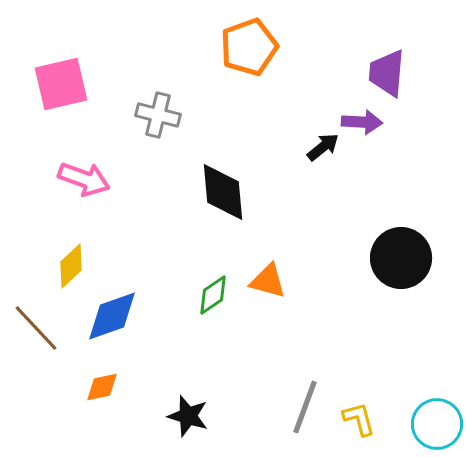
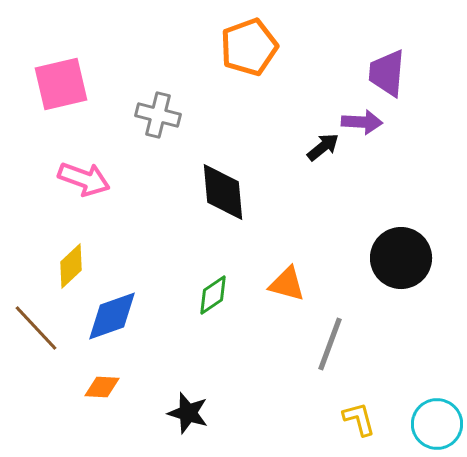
orange triangle: moved 19 px right, 3 px down
orange diamond: rotated 15 degrees clockwise
gray line: moved 25 px right, 63 px up
black star: moved 3 px up
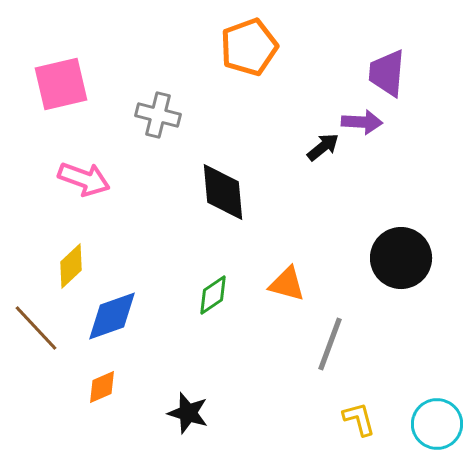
orange diamond: rotated 27 degrees counterclockwise
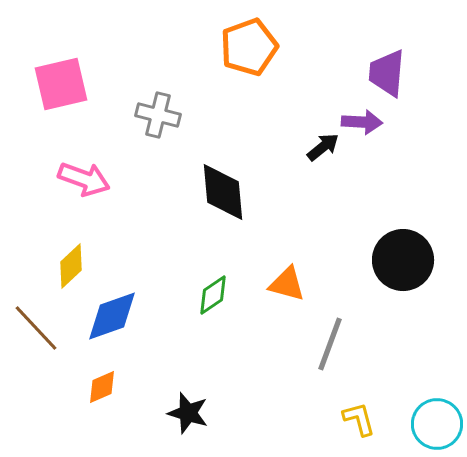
black circle: moved 2 px right, 2 px down
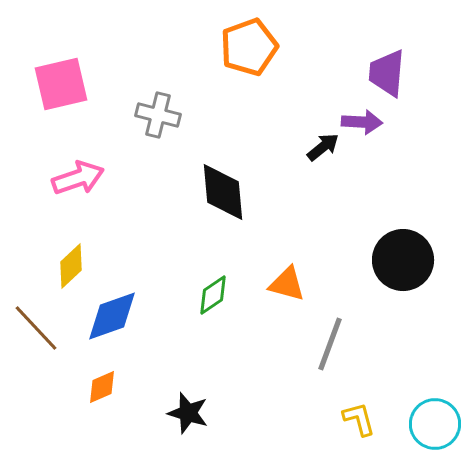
pink arrow: moved 6 px left, 1 px up; rotated 39 degrees counterclockwise
cyan circle: moved 2 px left
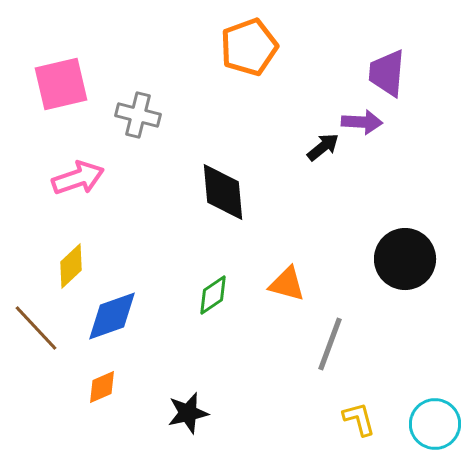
gray cross: moved 20 px left
black circle: moved 2 px right, 1 px up
black star: rotated 30 degrees counterclockwise
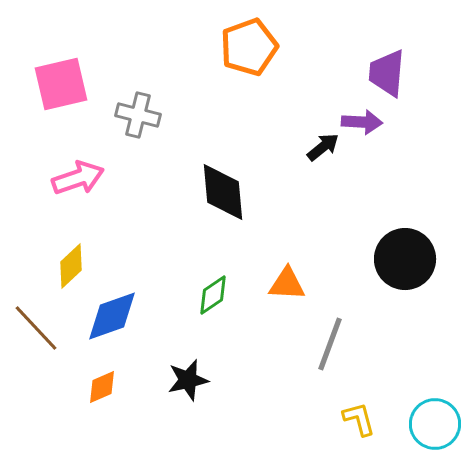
orange triangle: rotated 12 degrees counterclockwise
black star: moved 33 px up
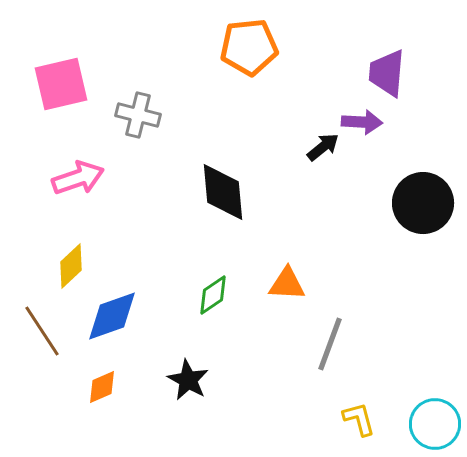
orange pentagon: rotated 14 degrees clockwise
black circle: moved 18 px right, 56 px up
brown line: moved 6 px right, 3 px down; rotated 10 degrees clockwise
black star: rotated 30 degrees counterclockwise
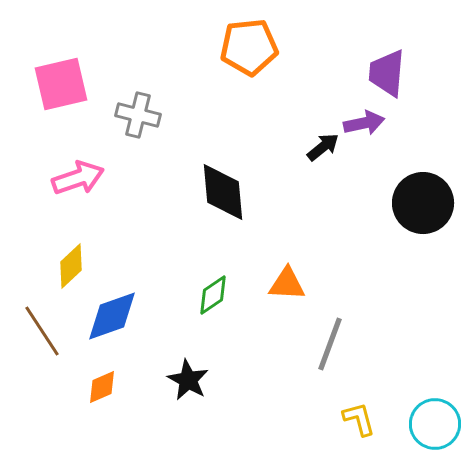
purple arrow: moved 2 px right, 1 px down; rotated 15 degrees counterclockwise
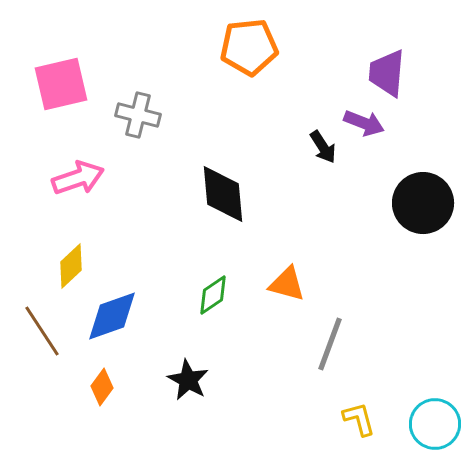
purple arrow: rotated 33 degrees clockwise
black arrow: rotated 96 degrees clockwise
black diamond: moved 2 px down
orange triangle: rotated 12 degrees clockwise
orange diamond: rotated 30 degrees counterclockwise
